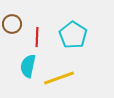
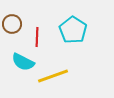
cyan pentagon: moved 5 px up
cyan semicircle: moved 5 px left, 4 px up; rotated 75 degrees counterclockwise
yellow line: moved 6 px left, 2 px up
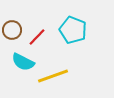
brown circle: moved 6 px down
cyan pentagon: rotated 12 degrees counterclockwise
red line: rotated 42 degrees clockwise
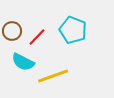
brown circle: moved 1 px down
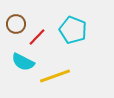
brown circle: moved 4 px right, 7 px up
yellow line: moved 2 px right
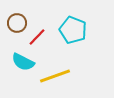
brown circle: moved 1 px right, 1 px up
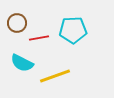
cyan pentagon: rotated 24 degrees counterclockwise
red line: moved 2 px right, 1 px down; rotated 36 degrees clockwise
cyan semicircle: moved 1 px left, 1 px down
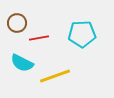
cyan pentagon: moved 9 px right, 4 px down
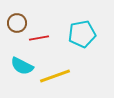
cyan pentagon: rotated 8 degrees counterclockwise
cyan semicircle: moved 3 px down
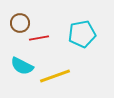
brown circle: moved 3 px right
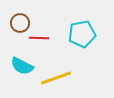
red line: rotated 12 degrees clockwise
yellow line: moved 1 px right, 2 px down
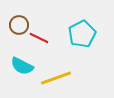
brown circle: moved 1 px left, 2 px down
cyan pentagon: rotated 16 degrees counterclockwise
red line: rotated 24 degrees clockwise
